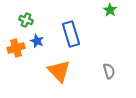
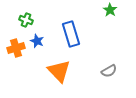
gray semicircle: rotated 77 degrees clockwise
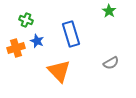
green star: moved 1 px left, 1 px down
gray semicircle: moved 2 px right, 8 px up
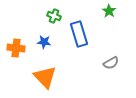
green cross: moved 28 px right, 4 px up
blue rectangle: moved 8 px right
blue star: moved 7 px right, 1 px down; rotated 16 degrees counterclockwise
orange cross: rotated 24 degrees clockwise
orange triangle: moved 14 px left, 6 px down
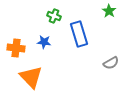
orange triangle: moved 14 px left
